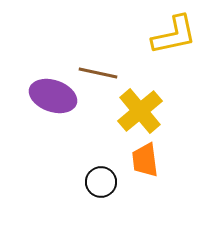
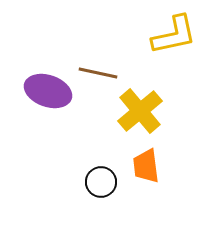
purple ellipse: moved 5 px left, 5 px up
orange trapezoid: moved 1 px right, 6 px down
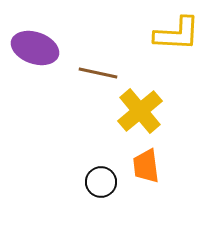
yellow L-shape: moved 3 px right, 1 px up; rotated 15 degrees clockwise
purple ellipse: moved 13 px left, 43 px up
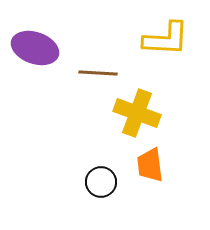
yellow L-shape: moved 11 px left, 5 px down
brown line: rotated 9 degrees counterclockwise
yellow cross: moved 3 px left, 2 px down; rotated 30 degrees counterclockwise
orange trapezoid: moved 4 px right, 1 px up
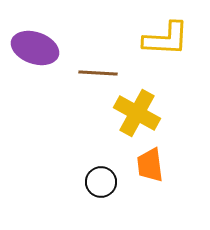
yellow cross: rotated 9 degrees clockwise
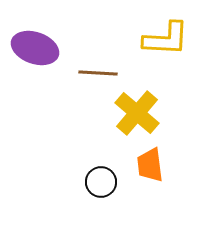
yellow cross: rotated 12 degrees clockwise
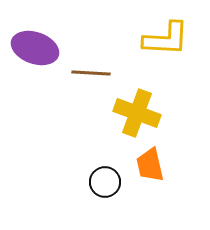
brown line: moved 7 px left
yellow cross: rotated 21 degrees counterclockwise
orange trapezoid: rotated 6 degrees counterclockwise
black circle: moved 4 px right
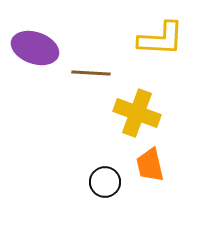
yellow L-shape: moved 5 px left
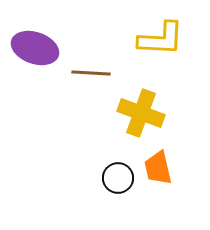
yellow cross: moved 4 px right
orange trapezoid: moved 8 px right, 3 px down
black circle: moved 13 px right, 4 px up
